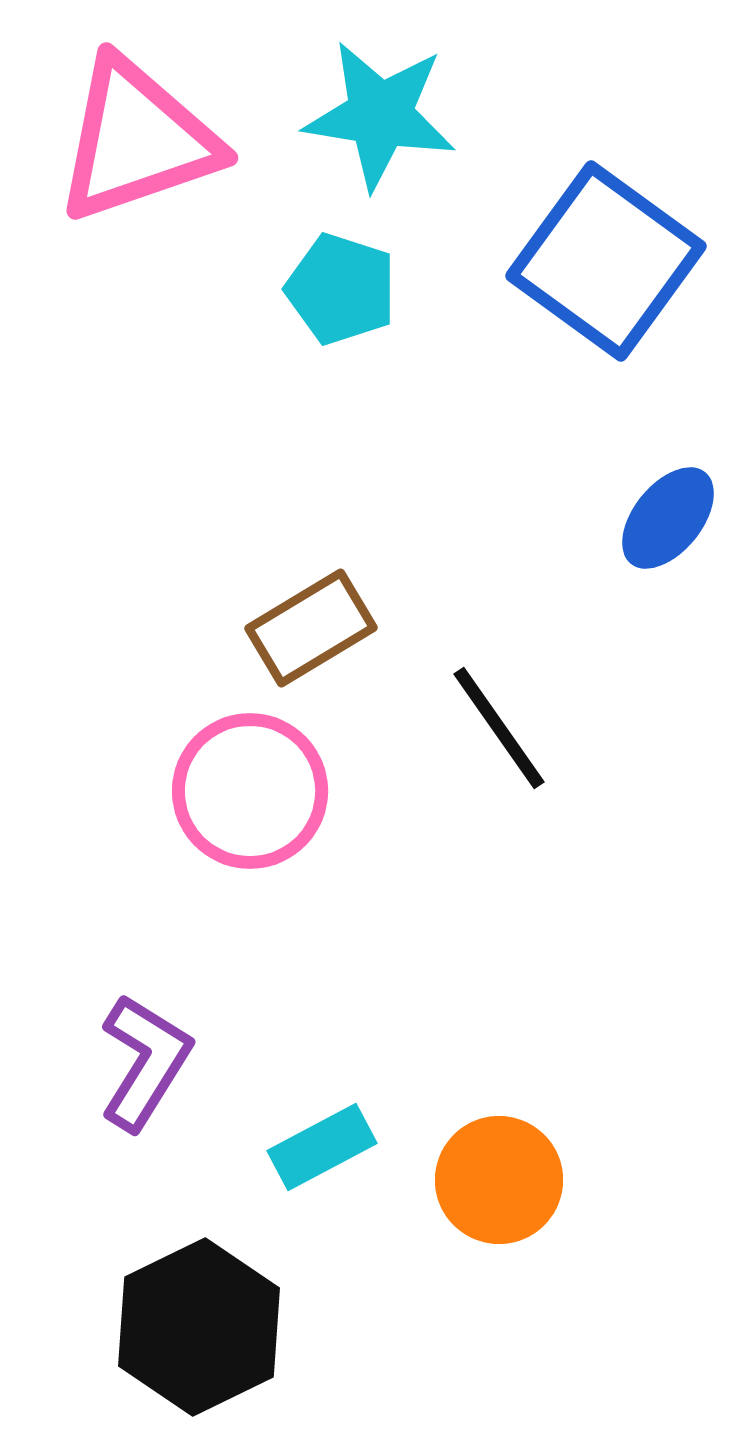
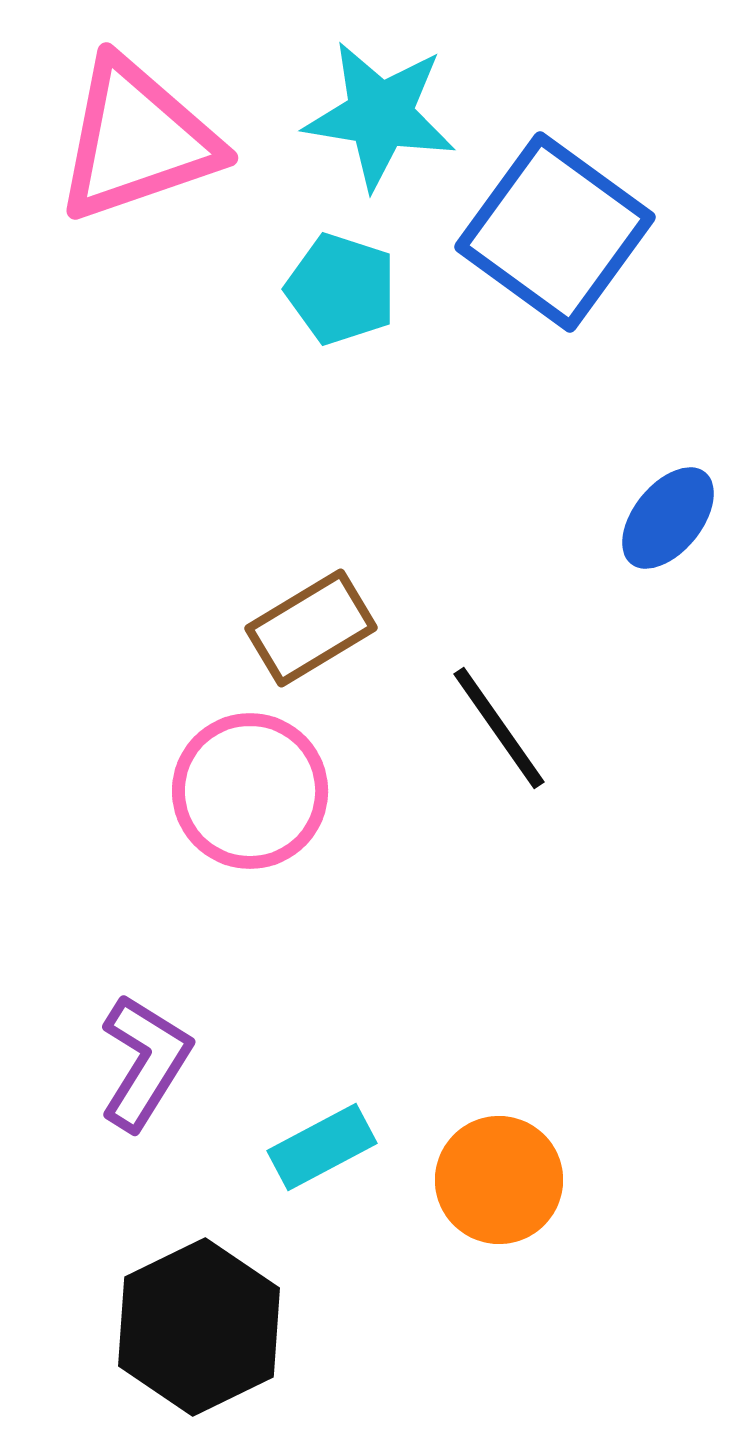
blue square: moved 51 px left, 29 px up
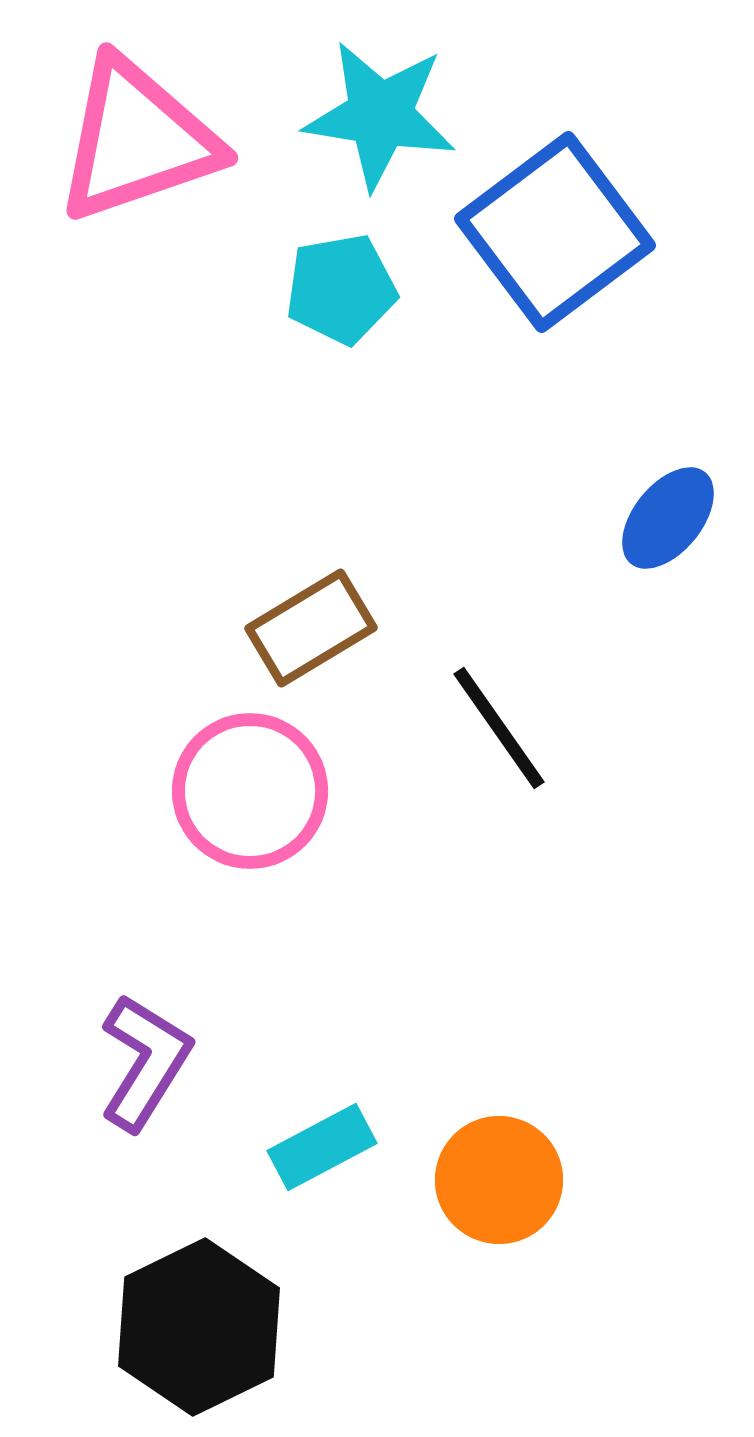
blue square: rotated 17 degrees clockwise
cyan pentagon: rotated 28 degrees counterclockwise
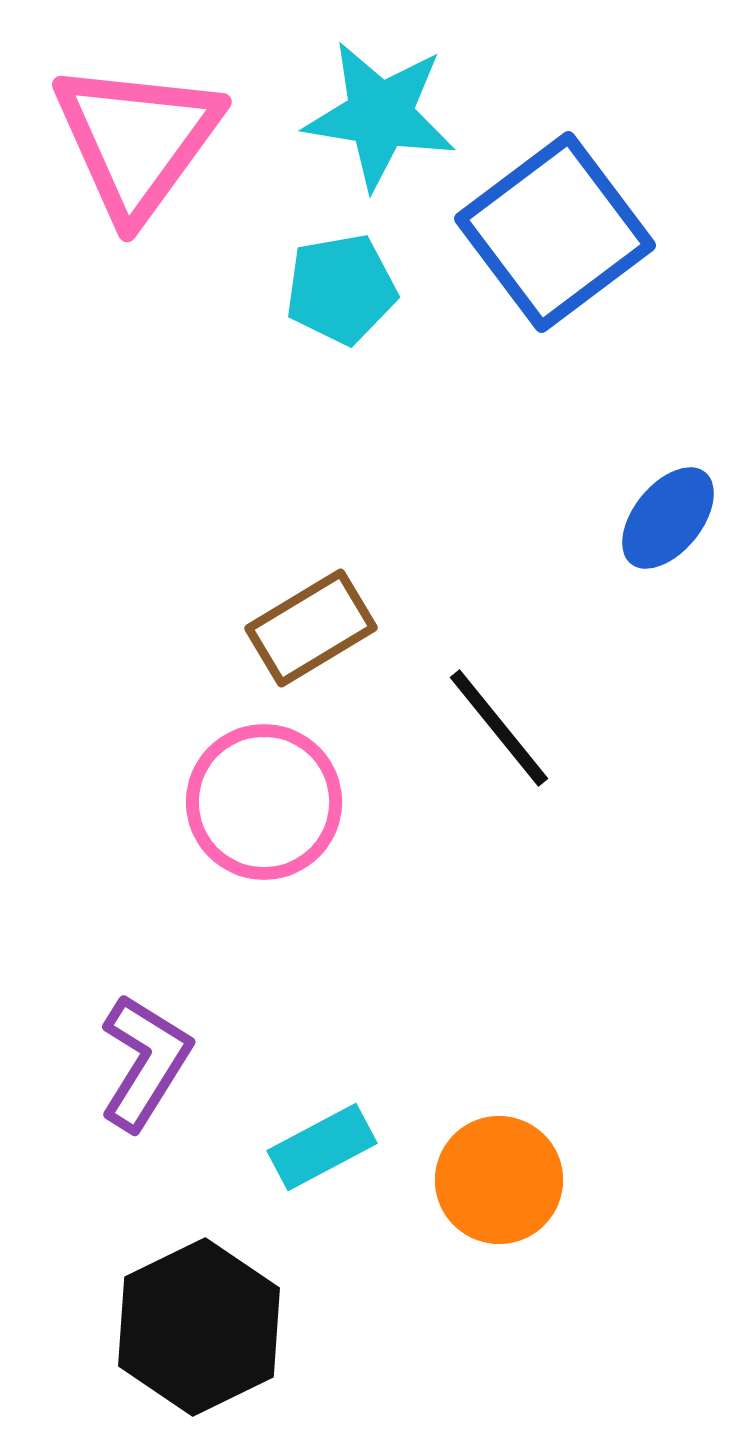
pink triangle: rotated 35 degrees counterclockwise
black line: rotated 4 degrees counterclockwise
pink circle: moved 14 px right, 11 px down
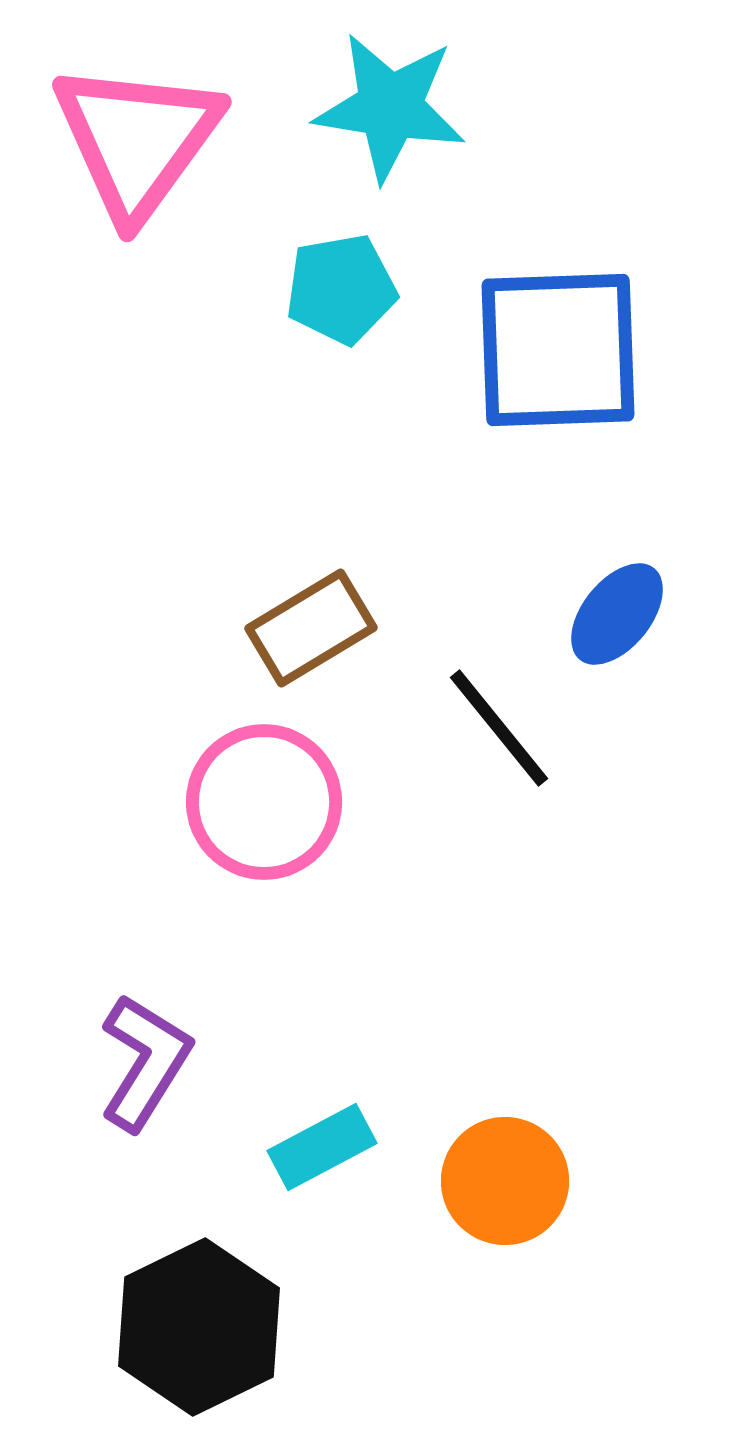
cyan star: moved 10 px right, 8 px up
blue square: moved 3 px right, 118 px down; rotated 35 degrees clockwise
blue ellipse: moved 51 px left, 96 px down
orange circle: moved 6 px right, 1 px down
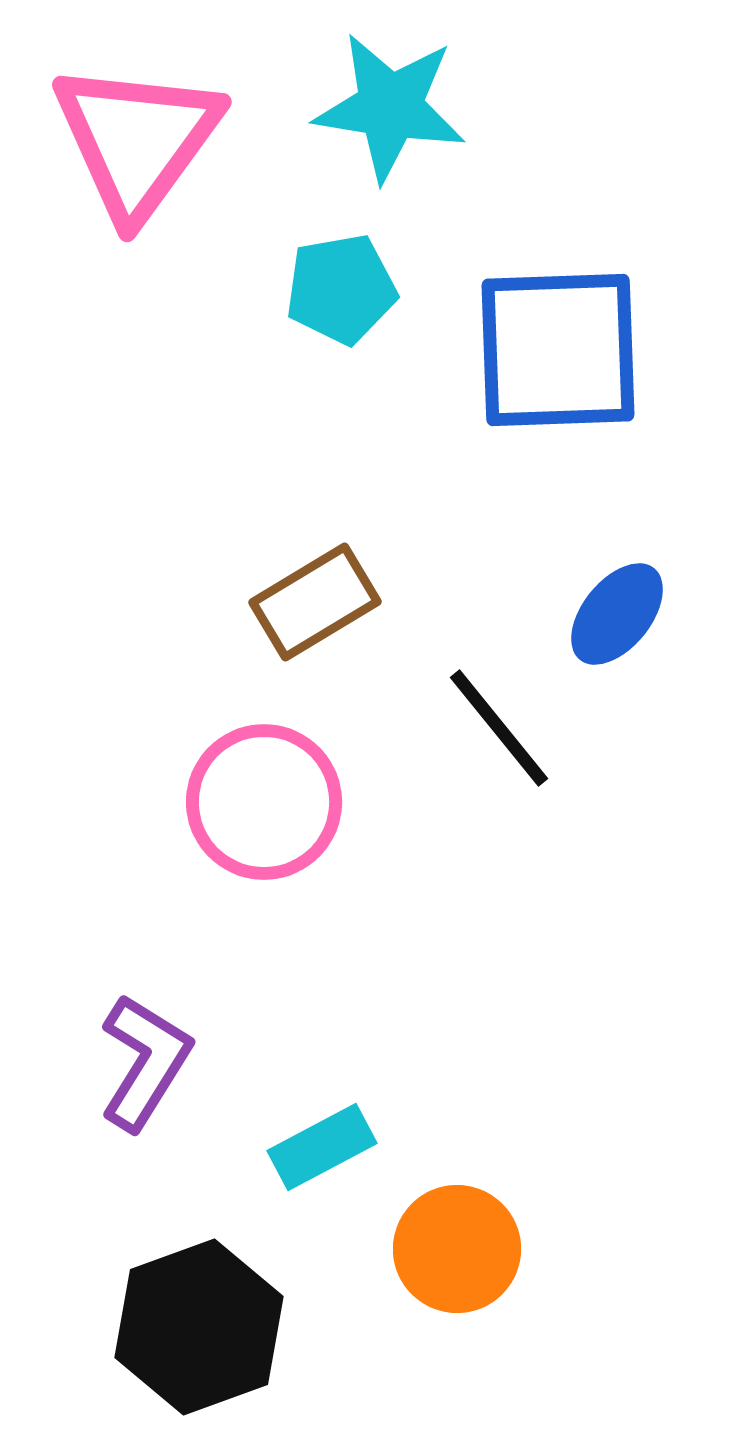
brown rectangle: moved 4 px right, 26 px up
orange circle: moved 48 px left, 68 px down
black hexagon: rotated 6 degrees clockwise
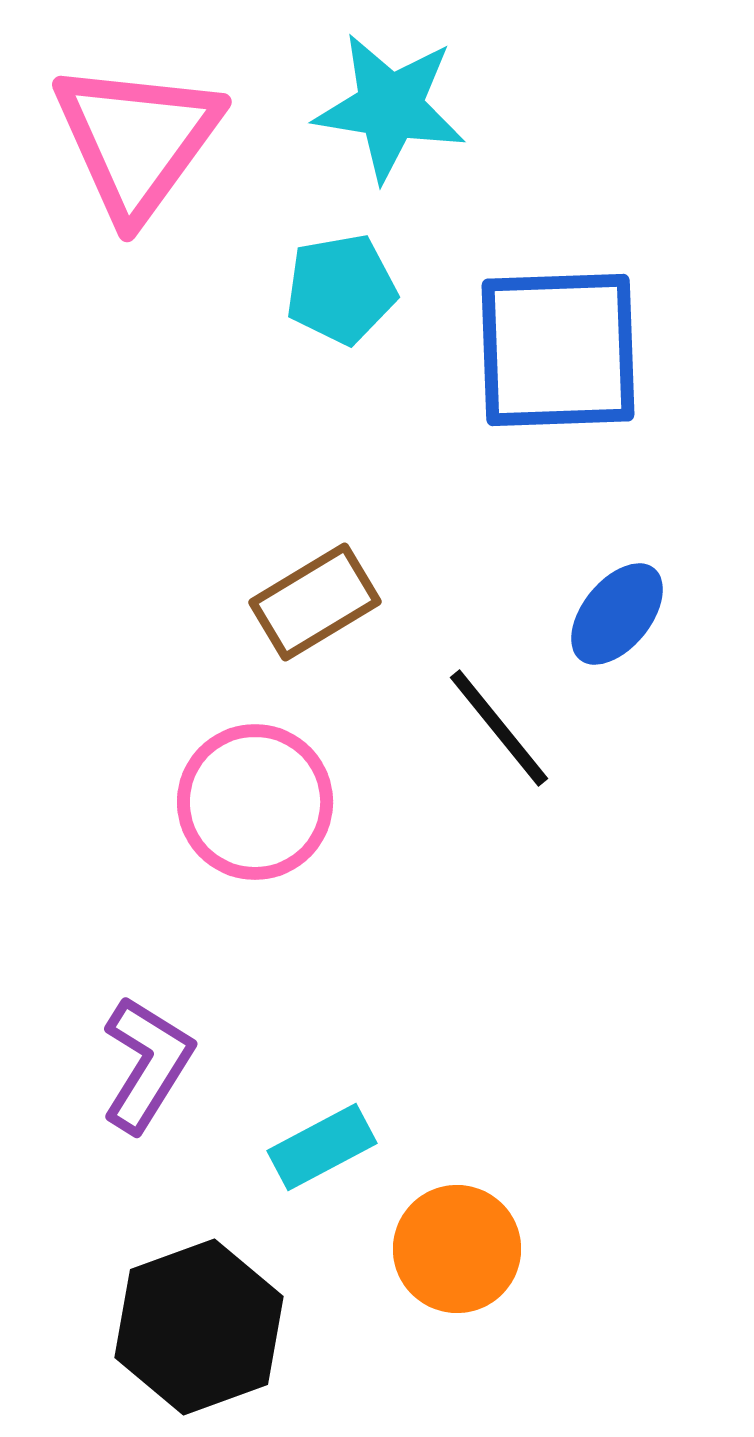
pink circle: moved 9 px left
purple L-shape: moved 2 px right, 2 px down
